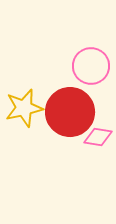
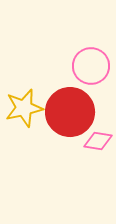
pink diamond: moved 4 px down
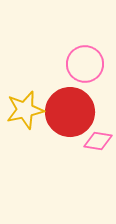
pink circle: moved 6 px left, 2 px up
yellow star: moved 1 px right, 2 px down
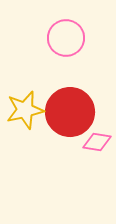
pink circle: moved 19 px left, 26 px up
pink diamond: moved 1 px left, 1 px down
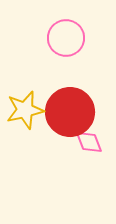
pink diamond: moved 8 px left; rotated 60 degrees clockwise
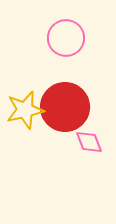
red circle: moved 5 px left, 5 px up
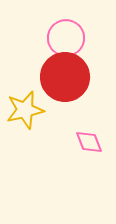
red circle: moved 30 px up
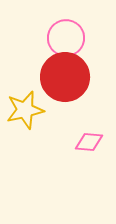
pink diamond: rotated 64 degrees counterclockwise
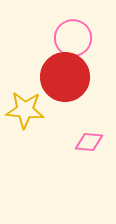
pink circle: moved 7 px right
yellow star: rotated 18 degrees clockwise
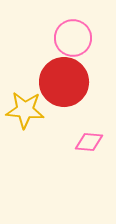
red circle: moved 1 px left, 5 px down
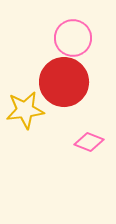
yellow star: rotated 12 degrees counterclockwise
pink diamond: rotated 16 degrees clockwise
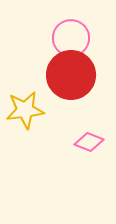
pink circle: moved 2 px left
red circle: moved 7 px right, 7 px up
